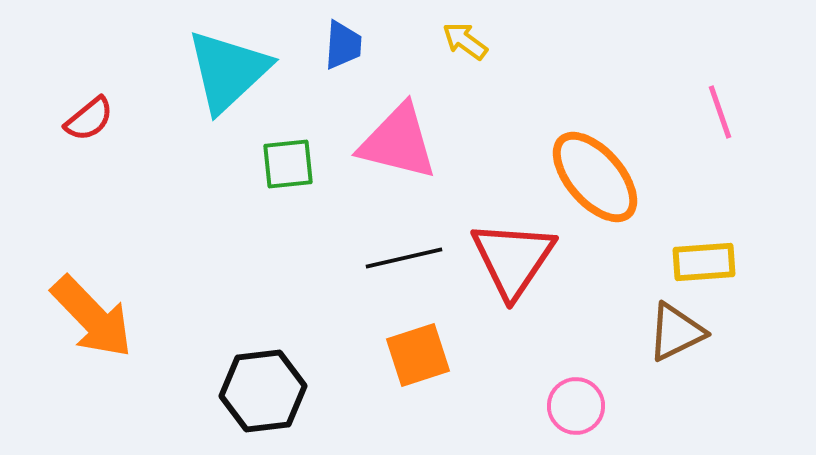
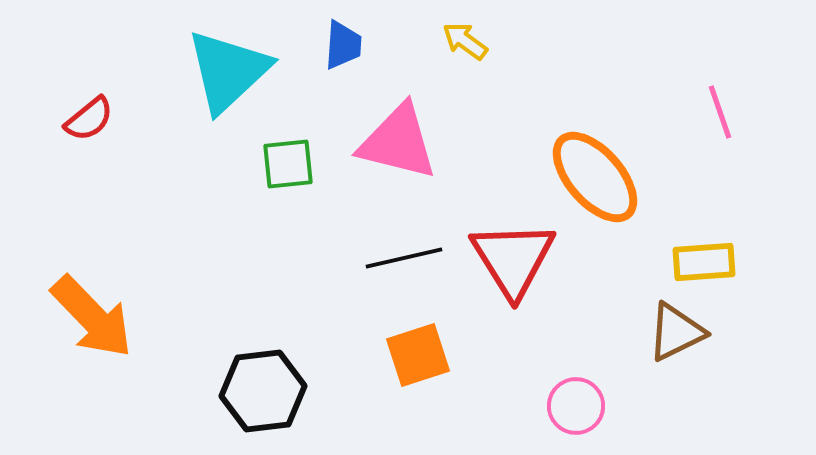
red triangle: rotated 6 degrees counterclockwise
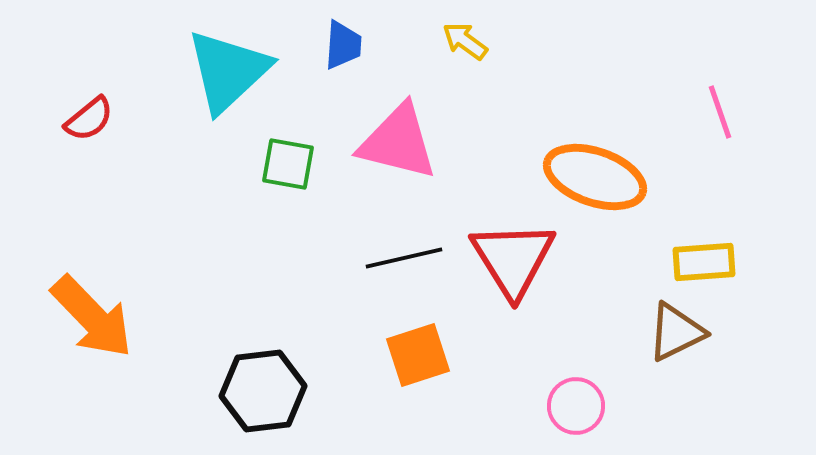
green square: rotated 16 degrees clockwise
orange ellipse: rotated 30 degrees counterclockwise
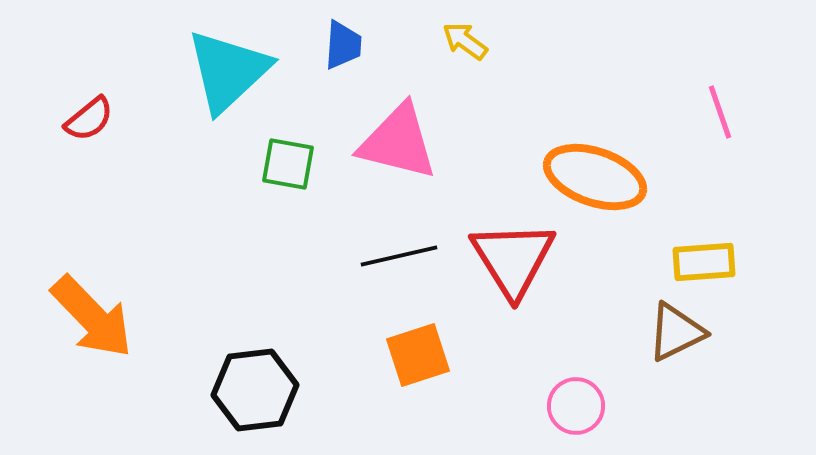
black line: moved 5 px left, 2 px up
black hexagon: moved 8 px left, 1 px up
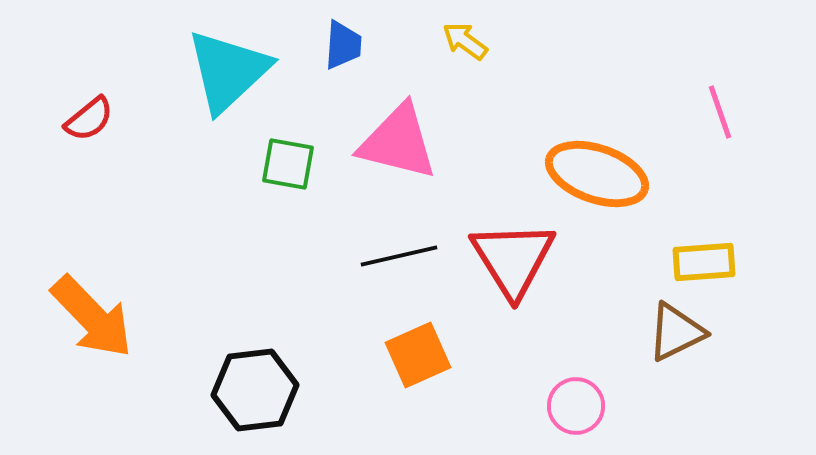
orange ellipse: moved 2 px right, 3 px up
orange square: rotated 6 degrees counterclockwise
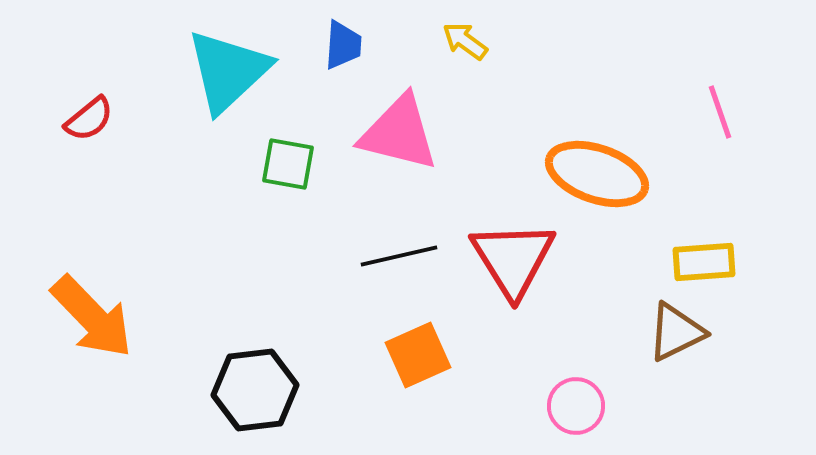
pink triangle: moved 1 px right, 9 px up
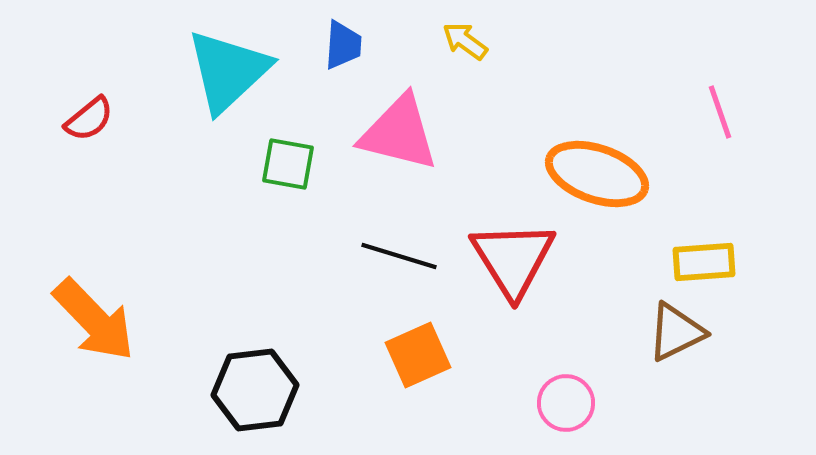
black line: rotated 30 degrees clockwise
orange arrow: moved 2 px right, 3 px down
pink circle: moved 10 px left, 3 px up
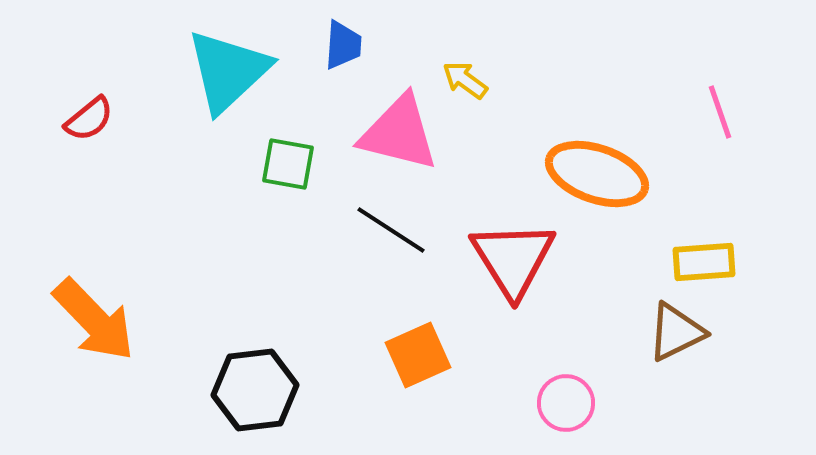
yellow arrow: moved 39 px down
black line: moved 8 px left, 26 px up; rotated 16 degrees clockwise
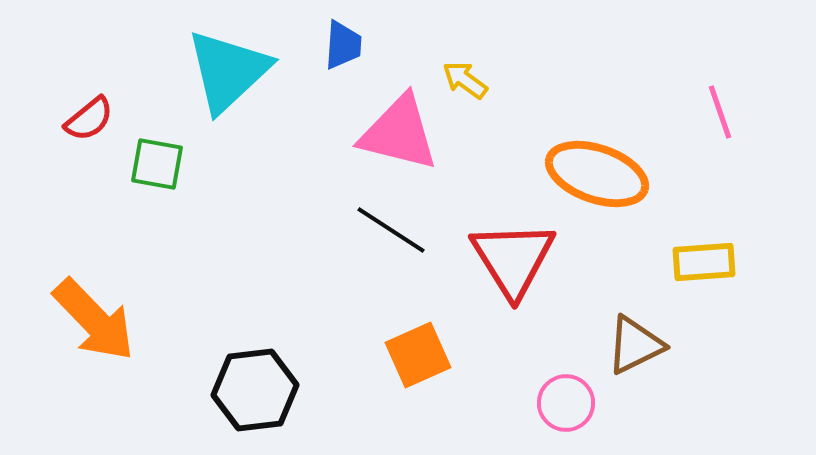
green square: moved 131 px left
brown triangle: moved 41 px left, 13 px down
